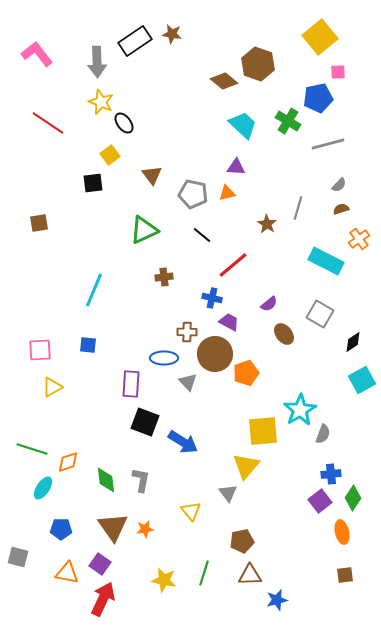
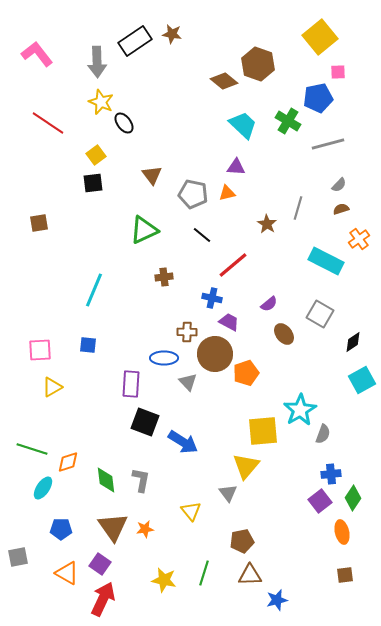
yellow square at (110, 155): moved 14 px left
gray square at (18, 557): rotated 25 degrees counterclockwise
orange triangle at (67, 573): rotated 20 degrees clockwise
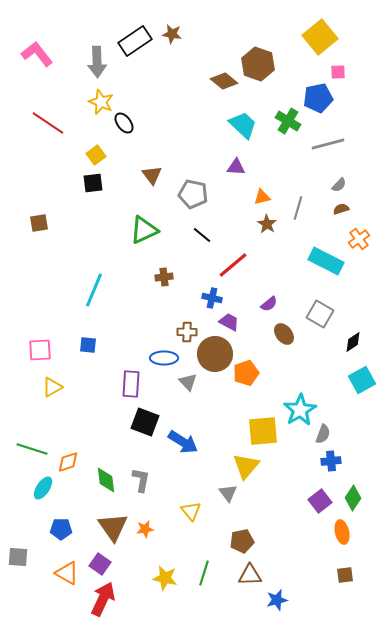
orange triangle at (227, 193): moved 35 px right, 4 px down
blue cross at (331, 474): moved 13 px up
gray square at (18, 557): rotated 15 degrees clockwise
yellow star at (164, 580): moved 1 px right, 2 px up
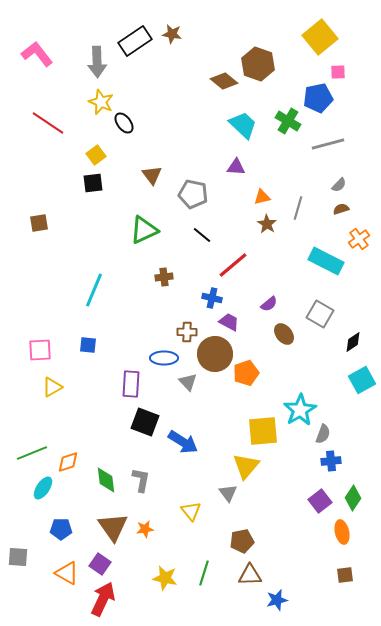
green line at (32, 449): moved 4 px down; rotated 40 degrees counterclockwise
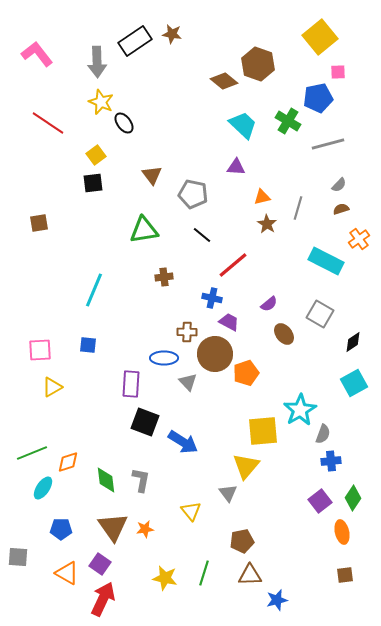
green triangle at (144, 230): rotated 16 degrees clockwise
cyan square at (362, 380): moved 8 px left, 3 px down
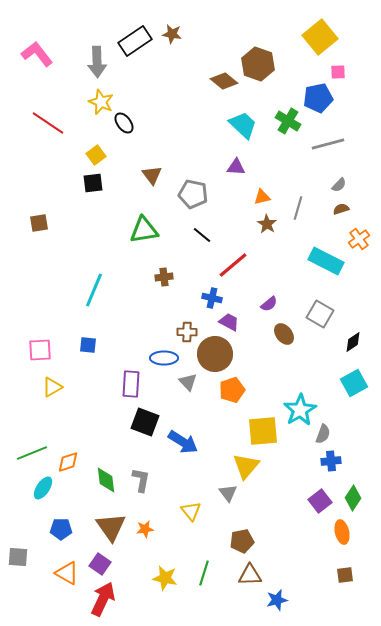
orange pentagon at (246, 373): moved 14 px left, 17 px down
brown triangle at (113, 527): moved 2 px left
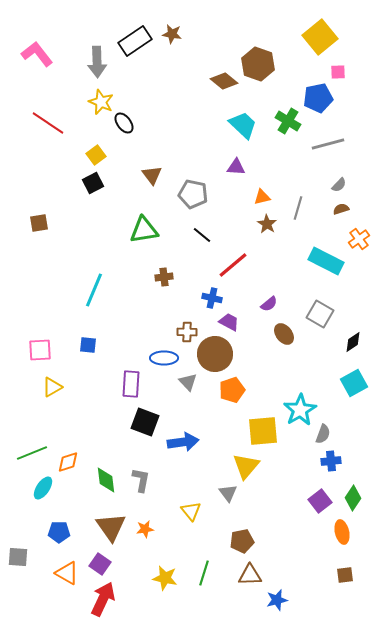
black square at (93, 183): rotated 20 degrees counterclockwise
blue arrow at (183, 442): rotated 40 degrees counterclockwise
blue pentagon at (61, 529): moved 2 px left, 3 px down
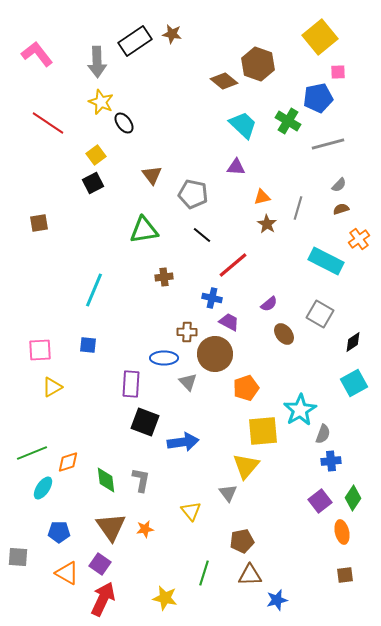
orange pentagon at (232, 390): moved 14 px right, 2 px up
yellow star at (165, 578): moved 20 px down
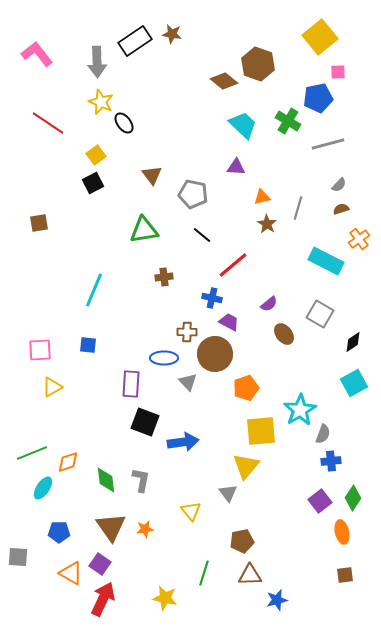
yellow square at (263, 431): moved 2 px left
orange triangle at (67, 573): moved 4 px right
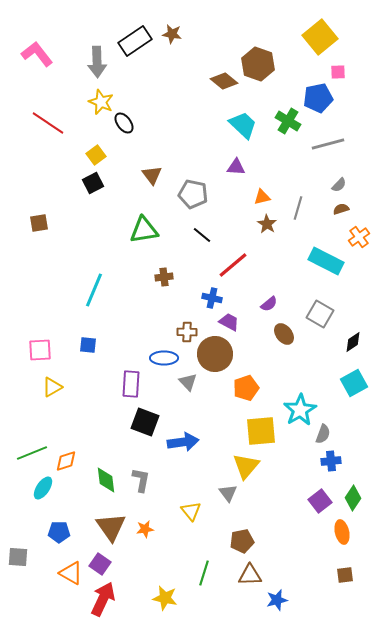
orange cross at (359, 239): moved 2 px up
orange diamond at (68, 462): moved 2 px left, 1 px up
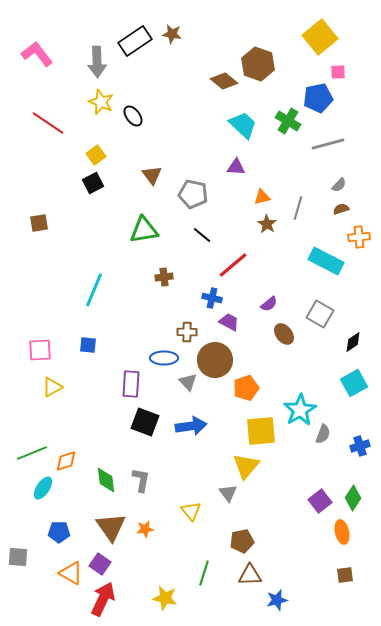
black ellipse at (124, 123): moved 9 px right, 7 px up
orange cross at (359, 237): rotated 30 degrees clockwise
brown circle at (215, 354): moved 6 px down
blue arrow at (183, 442): moved 8 px right, 16 px up
blue cross at (331, 461): moved 29 px right, 15 px up; rotated 12 degrees counterclockwise
